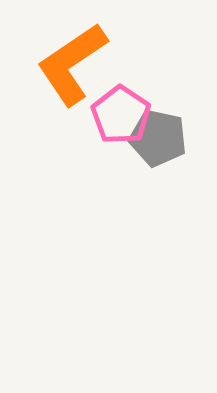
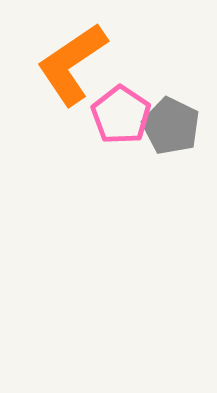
gray pentagon: moved 13 px right, 12 px up; rotated 14 degrees clockwise
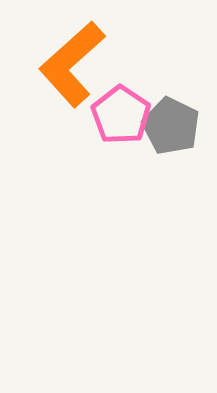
orange L-shape: rotated 8 degrees counterclockwise
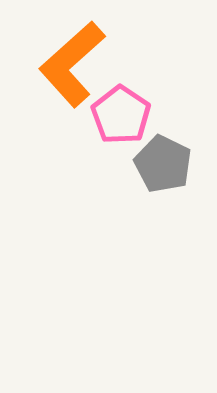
gray pentagon: moved 8 px left, 38 px down
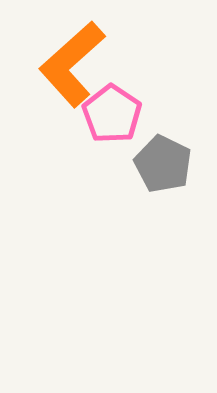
pink pentagon: moved 9 px left, 1 px up
